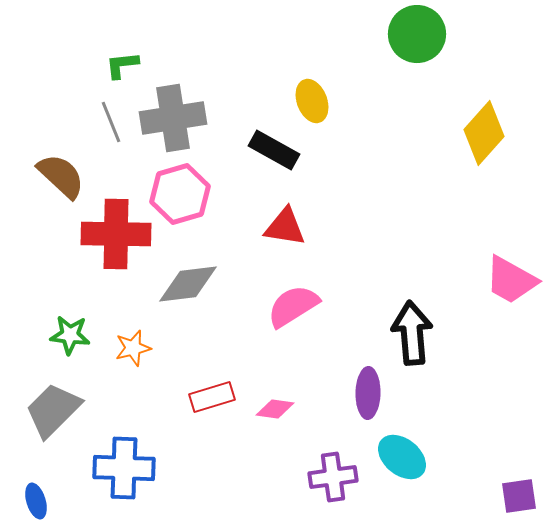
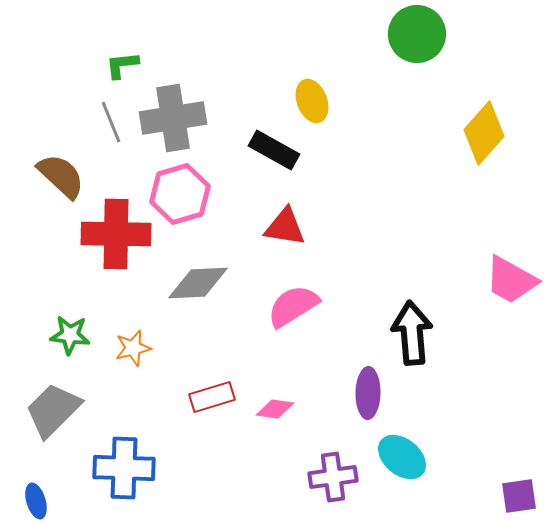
gray diamond: moved 10 px right, 1 px up; rotated 4 degrees clockwise
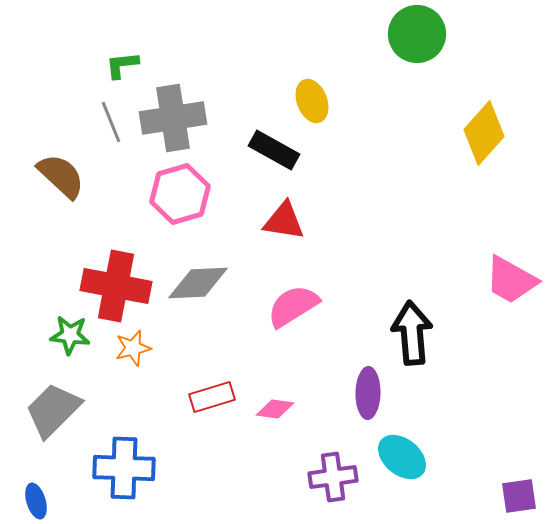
red triangle: moved 1 px left, 6 px up
red cross: moved 52 px down; rotated 10 degrees clockwise
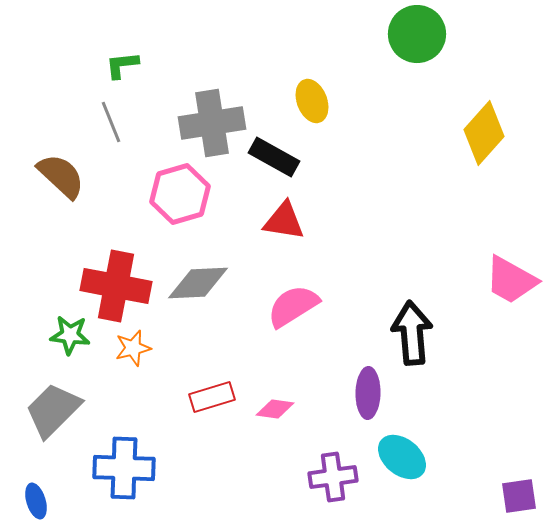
gray cross: moved 39 px right, 5 px down
black rectangle: moved 7 px down
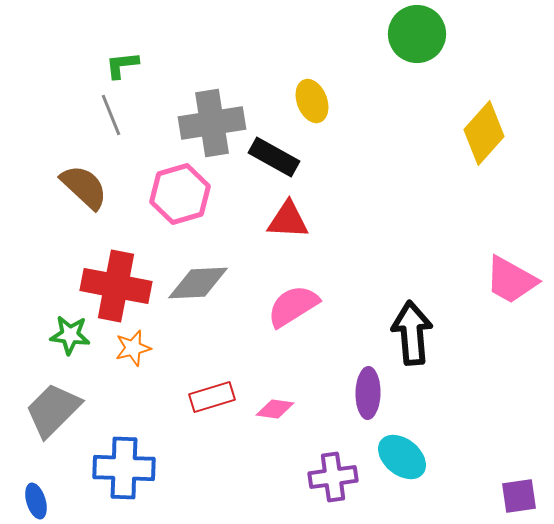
gray line: moved 7 px up
brown semicircle: moved 23 px right, 11 px down
red triangle: moved 4 px right, 1 px up; rotated 6 degrees counterclockwise
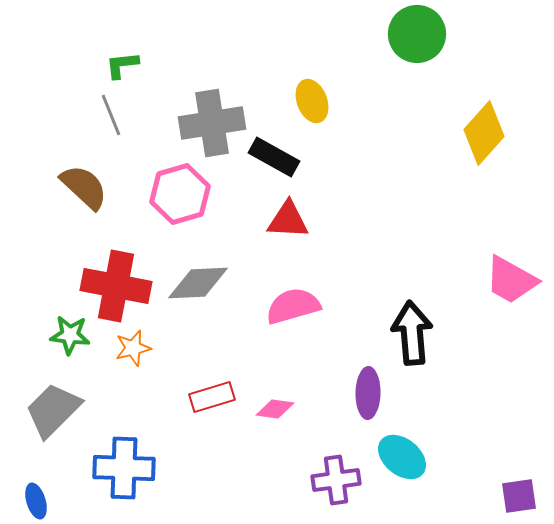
pink semicircle: rotated 16 degrees clockwise
purple cross: moved 3 px right, 3 px down
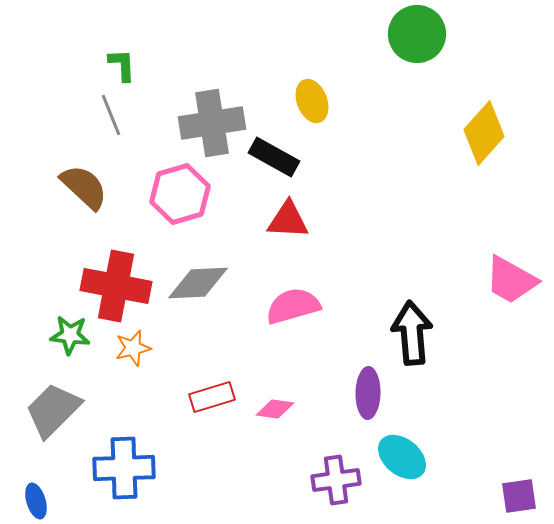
green L-shape: rotated 93 degrees clockwise
blue cross: rotated 4 degrees counterclockwise
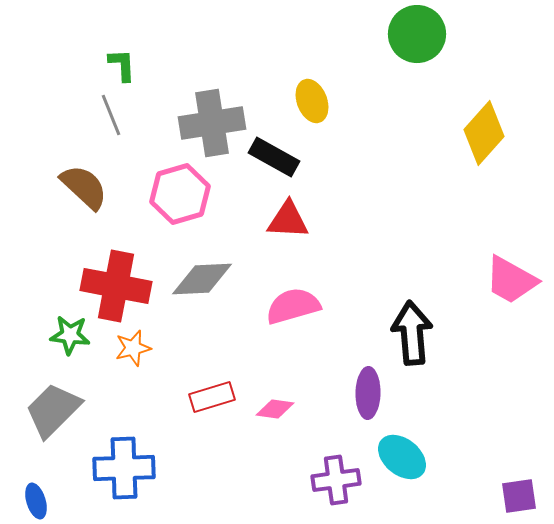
gray diamond: moved 4 px right, 4 px up
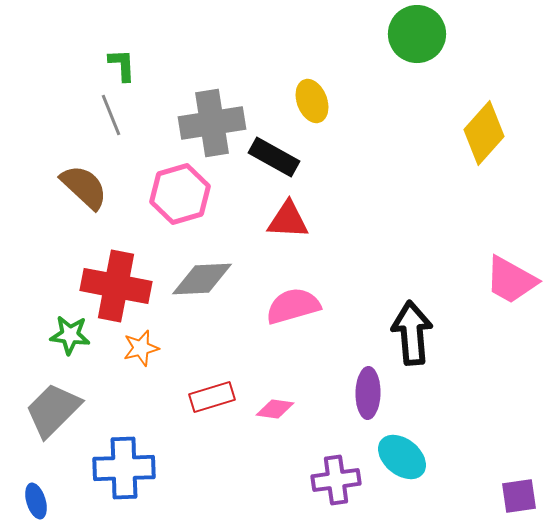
orange star: moved 8 px right
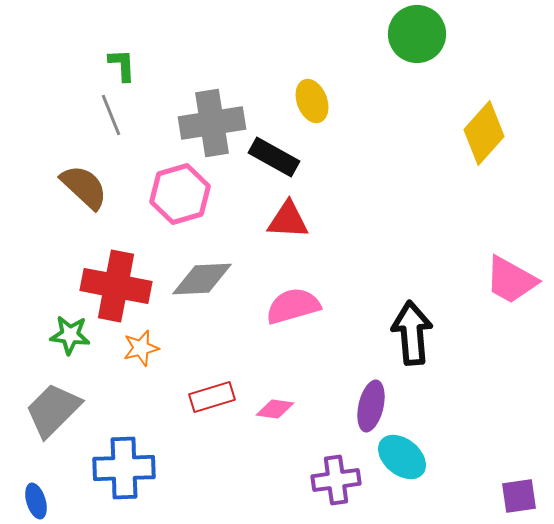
purple ellipse: moved 3 px right, 13 px down; rotated 12 degrees clockwise
